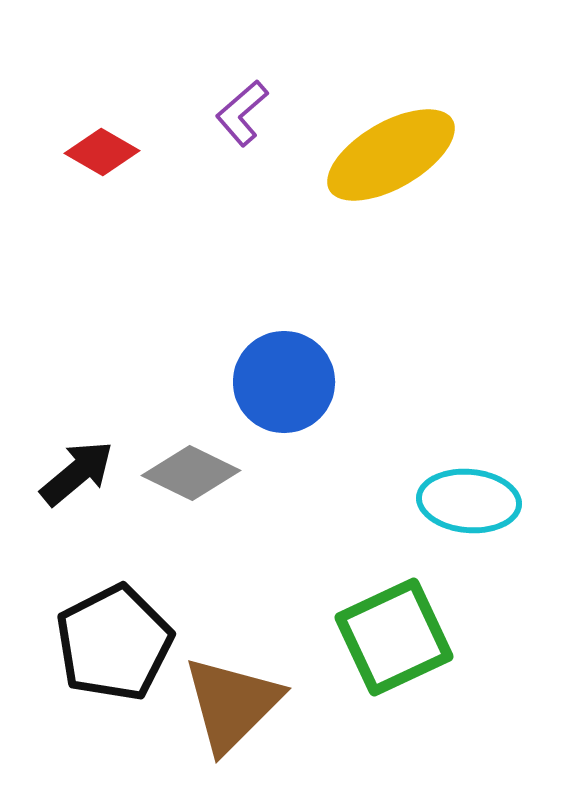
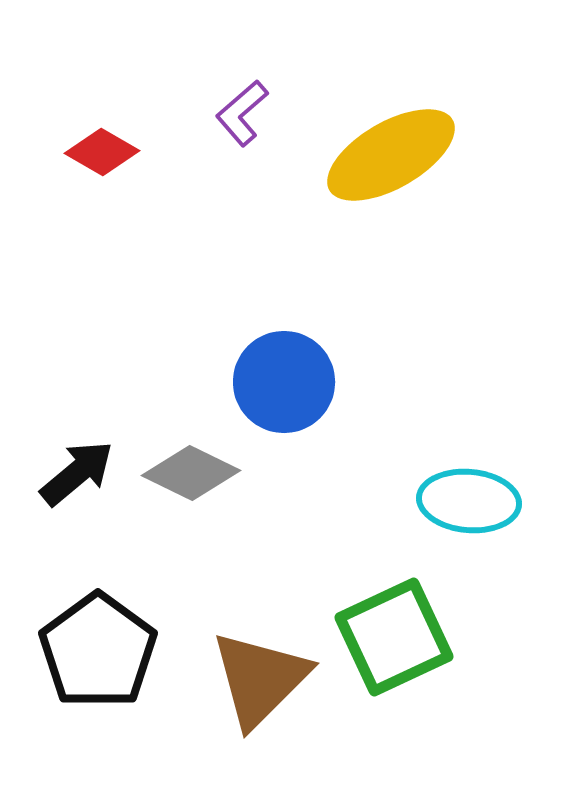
black pentagon: moved 16 px left, 8 px down; rotated 9 degrees counterclockwise
brown triangle: moved 28 px right, 25 px up
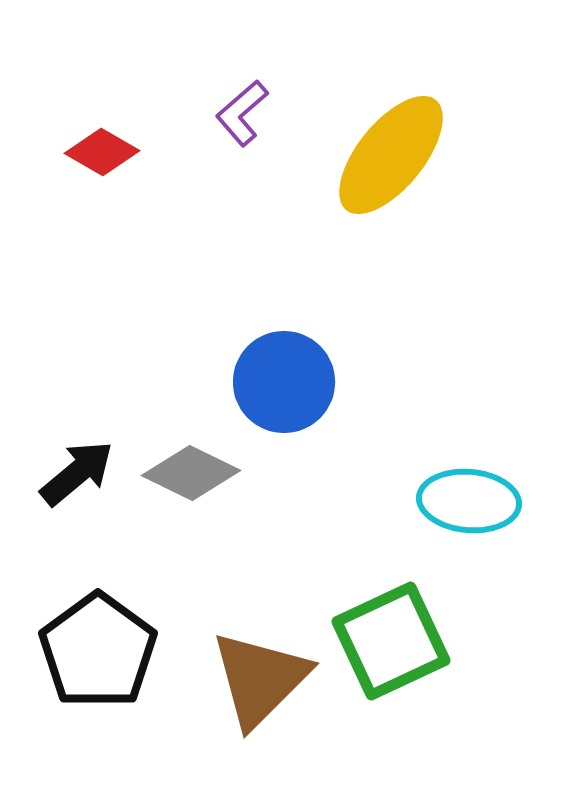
yellow ellipse: rotated 21 degrees counterclockwise
green square: moved 3 px left, 4 px down
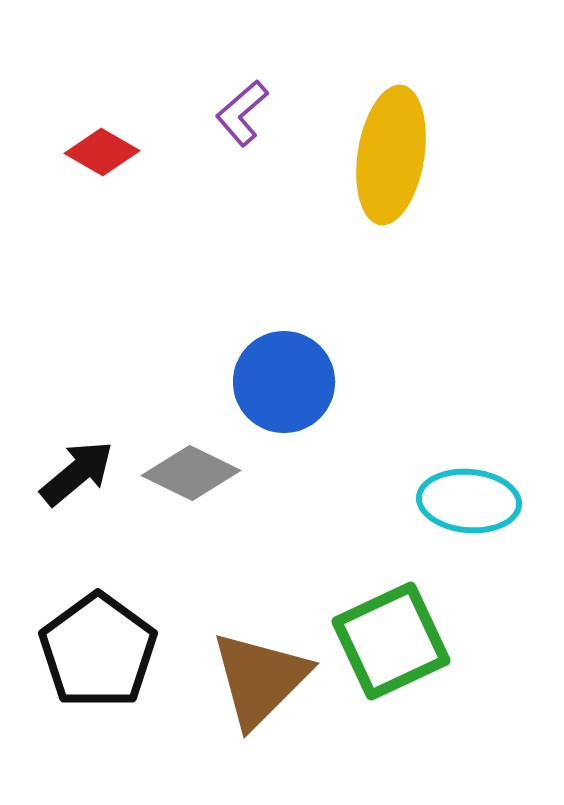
yellow ellipse: rotated 30 degrees counterclockwise
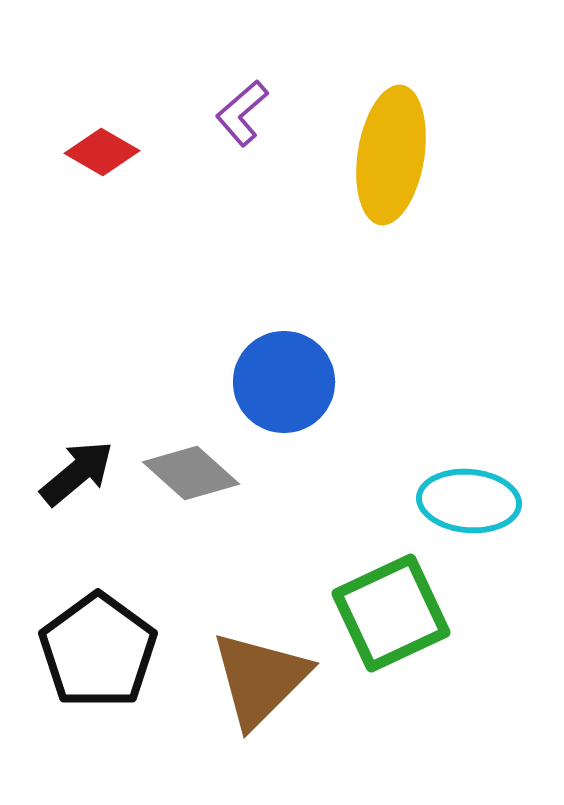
gray diamond: rotated 16 degrees clockwise
green square: moved 28 px up
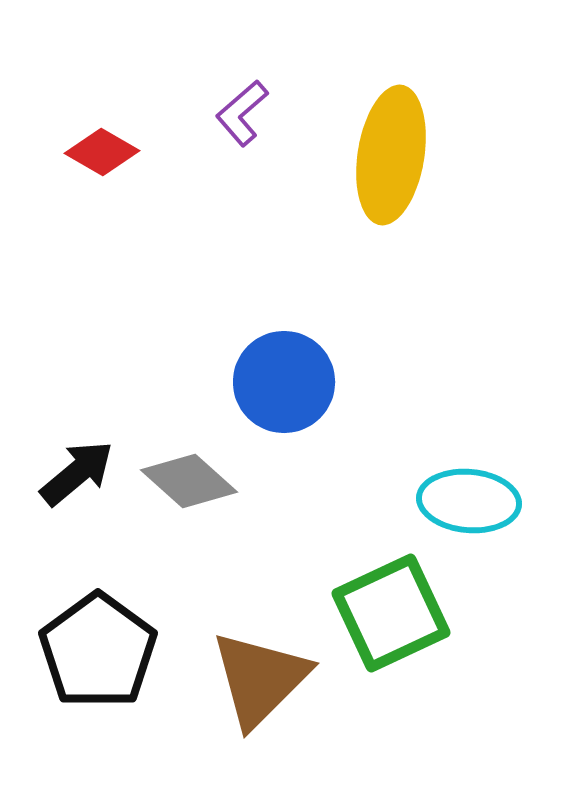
gray diamond: moved 2 px left, 8 px down
